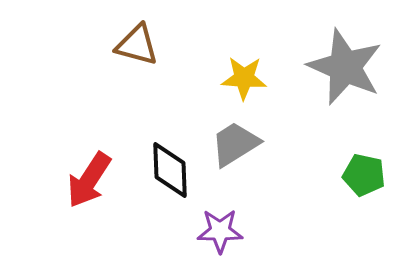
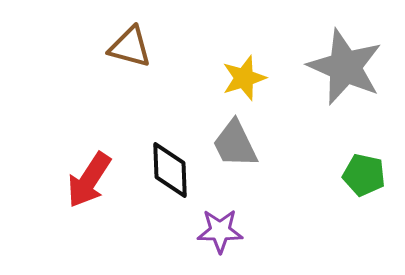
brown triangle: moved 7 px left, 2 px down
yellow star: rotated 21 degrees counterclockwise
gray trapezoid: rotated 84 degrees counterclockwise
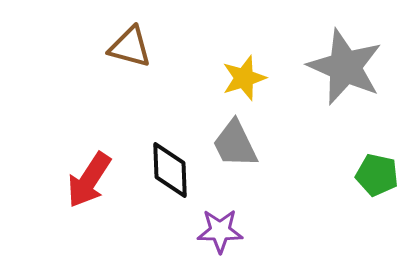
green pentagon: moved 13 px right
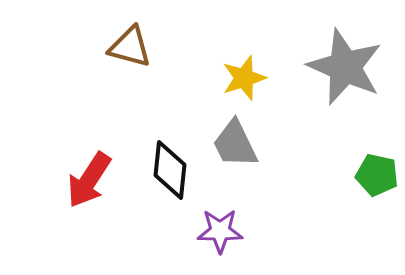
black diamond: rotated 8 degrees clockwise
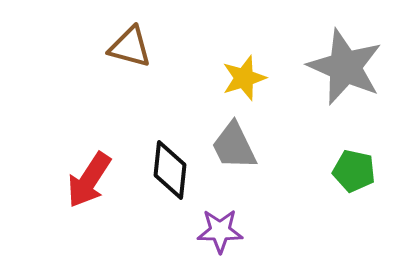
gray trapezoid: moved 1 px left, 2 px down
green pentagon: moved 23 px left, 4 px up
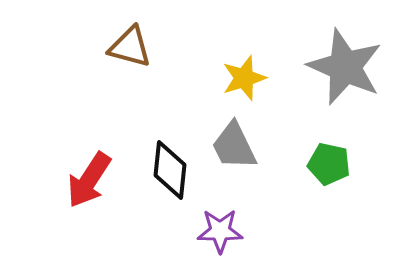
green pentagon: moved 25 px left, 7 px up
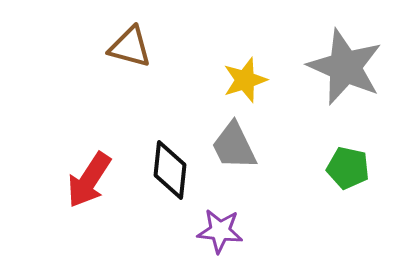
yellow star: moved 1 px right, 2 px down
green pentagon: moved 19 px right, 4 px down
purple star: rotated 6 degrees clockwise
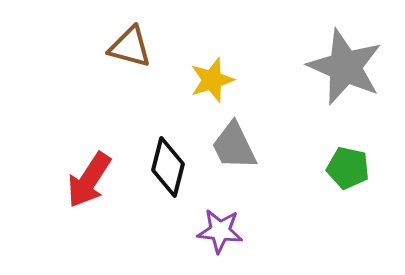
yellow star: moved 33 px left
black diamond: moved 2 px left, 3 px up; rotated 8 degrees clockwise
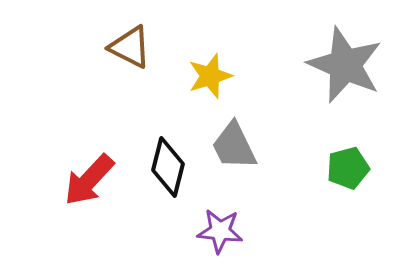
brown triangle: rotated 12 degrees clockwise
gray star: moved 2 px up
yellow star: moved 2 px left, 4 px up
green pentagon: rotated 27 degrees counterclockwise
red arrow: rotated 10 degrees clockwise
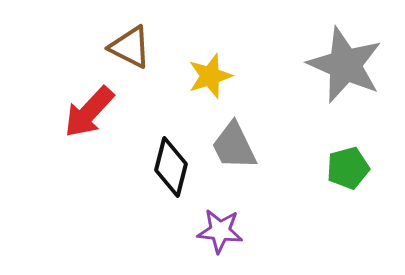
black diamond: moved 3 px right
red arrow: moved 68 px up
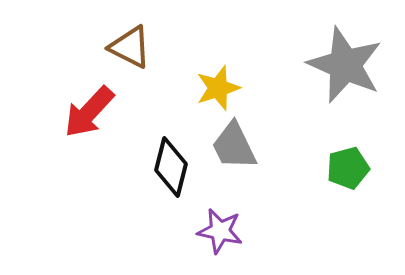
yellow star: moved 8 px right, 12 px down
purple star: rotated 6 degrees clockwise
